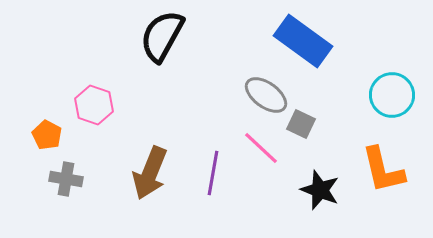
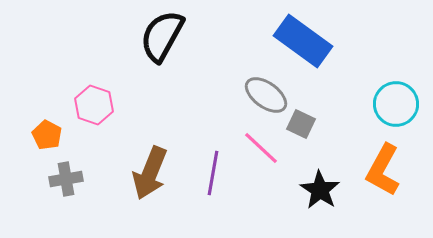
cyan circle: moved 4 px right, 9 px down
orange L-shape: rotated 42 degrees clockwise
gray cross: rotated 20 degrees counterclockwise
black star: rotated 12 degrees clockwise
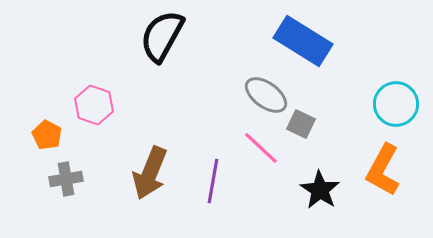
blue rectangle: rotated 4 degrees counterclockwise
purple line: moved 8 px down
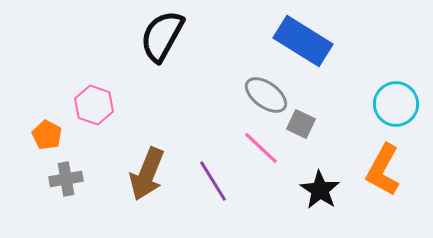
brown arrow: moved 3 px left, 1 px down
purple line: rotated 42 degrees counterclockwise
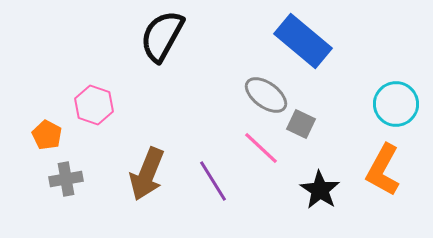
blue rectangle: rotated 8 degrees clockwise
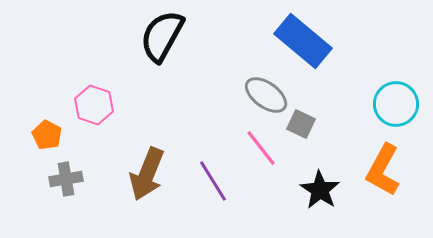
pink line: rotated 9 degrees clockwise
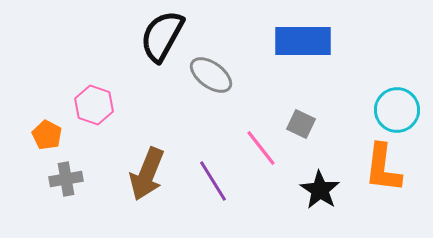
blue rectangle: rotated 40 degrees counterclockwise
gray ellipse: moved 55 px left, 20 px up
cyan circle: moved 1 px right, 6 px down
orange L-shape: moved 2 px up; rotated 22 degrees counterclockwise
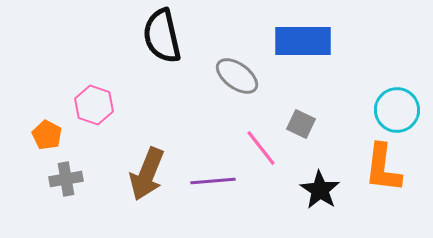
black semicircle: rotated 42 degrees counterclockwise
gray ellipse: moved 26 px right, 1 px down
purple line: rotated 63 degrees counterclockwise
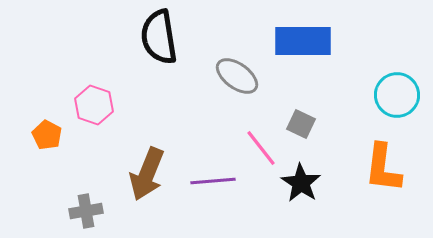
black semicircle: moved 3 px left, 1 px down; rotated 4 degrees clockwise
cyan circle: moved 15 px up
gray cross: moved 20 px right, 32 px down
black star: moved 19 px left, 7 px up
